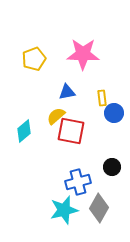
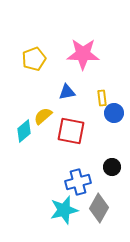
yellow semicircle: moved 13 px left
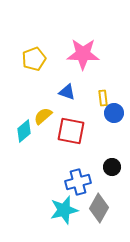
blue triangle: rotated 30 degrees clockwise
yellow rectangle: moved 1 px right
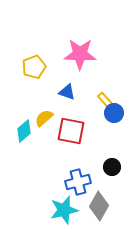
pink star: moved 3 px left
yellow pentagon: moved 8 px down
yellow rectangle: moved 2 px right, 2 px down; rotated 35 degrees counterclockwise
yellow semicircle: moved 1 px right, 2 px down
gray diamond: moved 2 px up
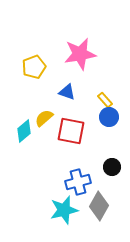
pink star: rotated 12 degrees counterclockwise
blue circle: moved 5 px left, 4 px down
